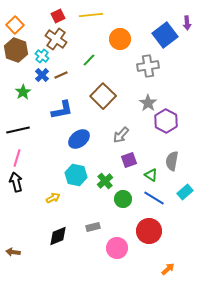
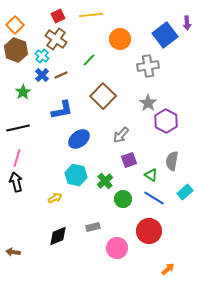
black line: moved 2 px up
yellow arrow: moved 2 px right
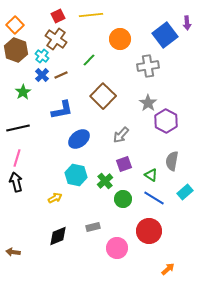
purple square: moved 5 px left, 4 px down
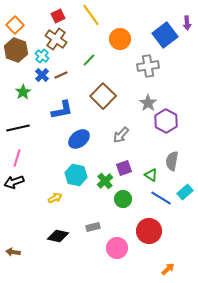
yellow line: rotated 60 degrees clockwise
purple square: moved 4 px down
black arrow: moved 2 px left; rotated 96 degrees counterclockwise
blue line: moved 7 px right
black diamond: rotated 35 degrees clockwise
